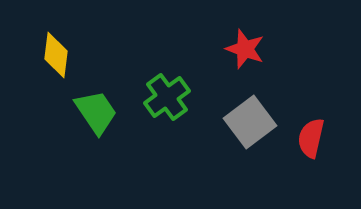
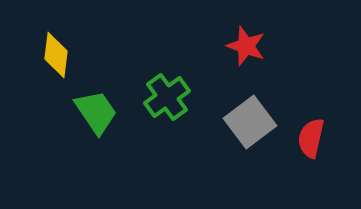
red star: moved 1 px right, 3 px up
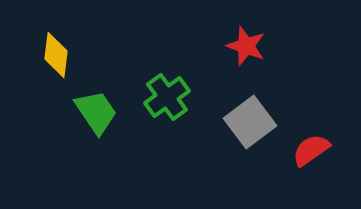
red semicircle: moved 12 px down; rotated 42 degrees clockwise
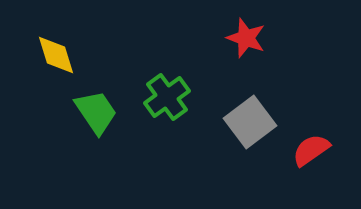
red star: moved 8 px up
yellow diamond: rotated 24 degrees counterclockwise
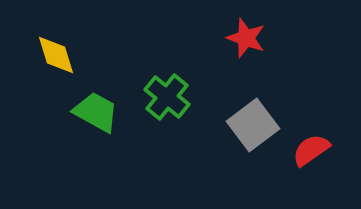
green cross: rotated 15 degrees counterclockwise
green trapezoid: rotated 27 degrees counterclockwise
gray square: moved 3 px right, 3 px down
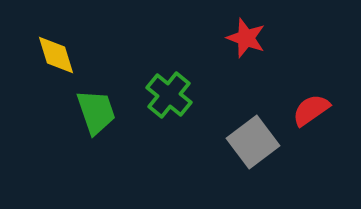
green cross: moved 2 px right, 2 px up
green trapezoid: rotated 42 degrees clockwise
gray square: moved 17 px down
red semicircle: moved 40 px up
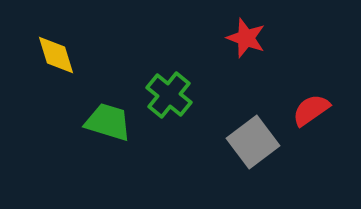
green trapezoid: moved 12 px right, 10 px down; rotated 54 degrees counterclockwise
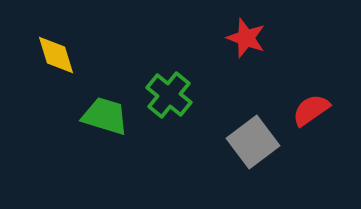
green trapezoid: moved 3 px left, 6 px up
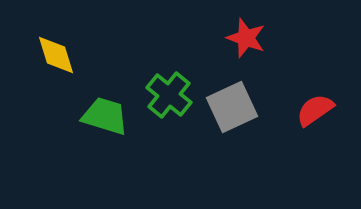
red semicircle: moved 4 px right
gray square: moved 21 px left, 35 px up; rotated 12 degrees clockwise
